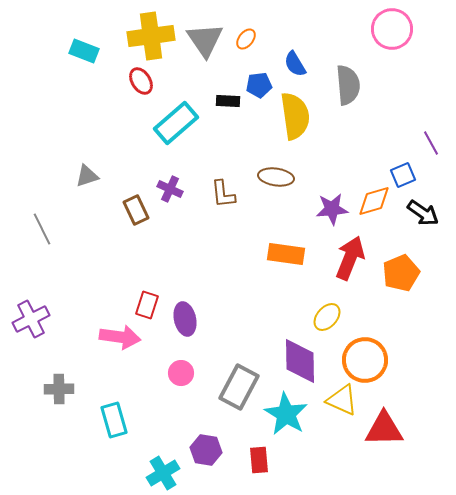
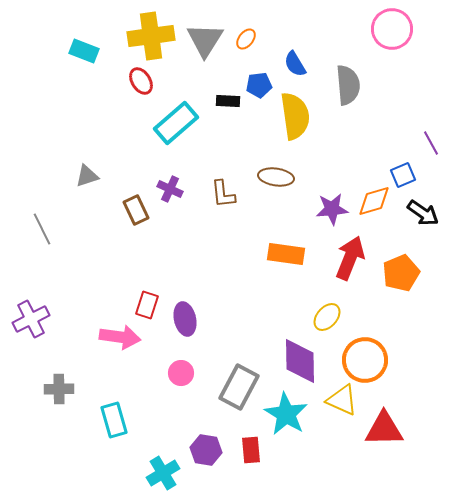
gray triangle at (205, 40): rotated 6 degrees clockwise
red rectangle at (259, 460): moved 8 px left, 10 px up
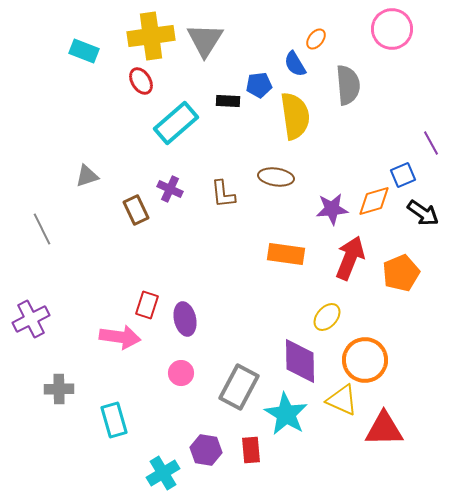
orange ellipse at (246, 39): moved 70 px right
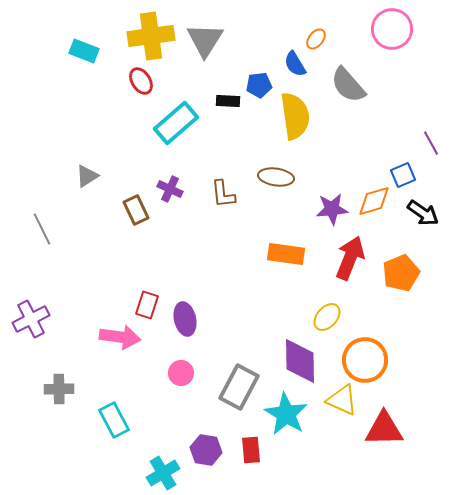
gray semicircle at (348, 85): rotated 144 degrees clockwise
gray triangle at (87, 176): rotated 15 degrees counterclockwise
cyan rectangle at (114, 420): rotated 12 degrees counterclockwise
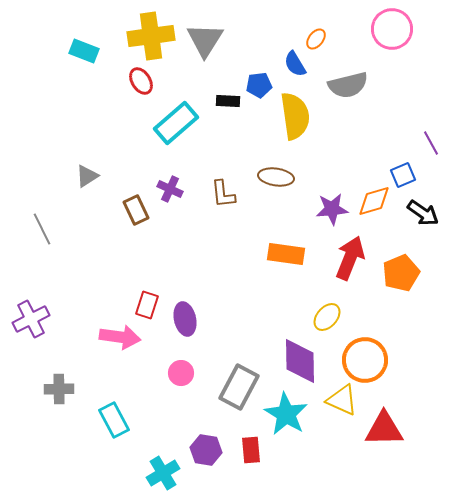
gray semicircle at (348, 85): rotated 63 degrees counterclockwise
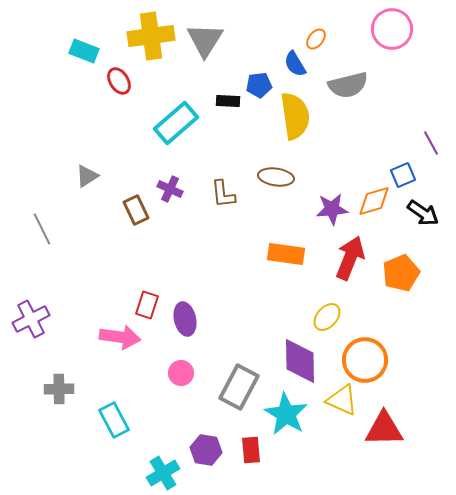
red ellipse at (141, 81): moved 22 px left
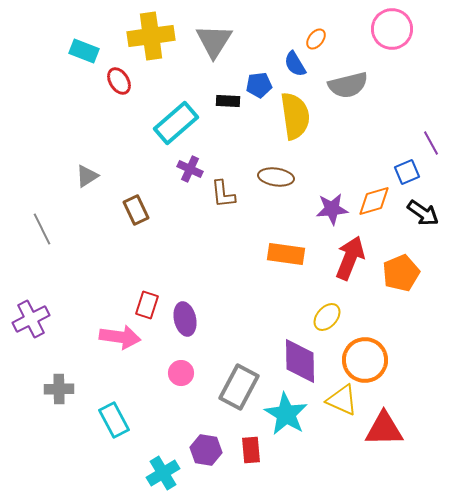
gray triangle at (205, 40): moved 9 px right, 1 px down
blue square at (403, 175): moved 4 px right, 3 px up
purple cross at (170, 189): moved 20 px right, 20 px up
